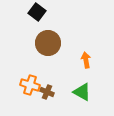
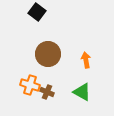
brown circle: moved 11 px down
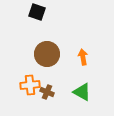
black square: rotated 18 degrees counterclockwise
brown circle: moved 1 px left
orange arrow: moved 3 px left, 3 px up
orange cross: rotated 24 degrees counterclockwise
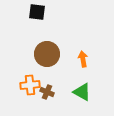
black square: rotated 12 degrees counterclockwise
orange arrow: moved 2 px down
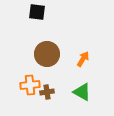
orange arrow: rotated 42 degrees clockwise
brown cross: rotated 32 degrees counterclockwise
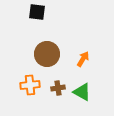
brown cross: moved 11 px right, 4 px up
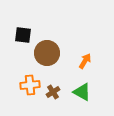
black square: moved 14 px left, 23 px down
brown circle: moved 1 px up
orange arrow: moved 2 px right, 2 px down
brown cross: moved 5 px left, 4 px down; rotated 24 degrees counterclockwise
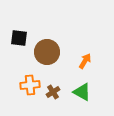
black square: moved 4 px left, 3 px down
brown circle: moved 1 px up
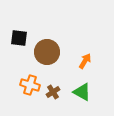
orange cross: rotated 24 degrees clockwise
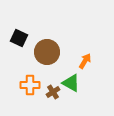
black square: rotated 18 degrees clockwise
orange cross: rotated 18 degrees counterclockwise
green triangle: moved 11 px left, 9 px up
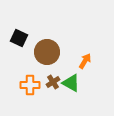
brown cross: moved 10 px up
